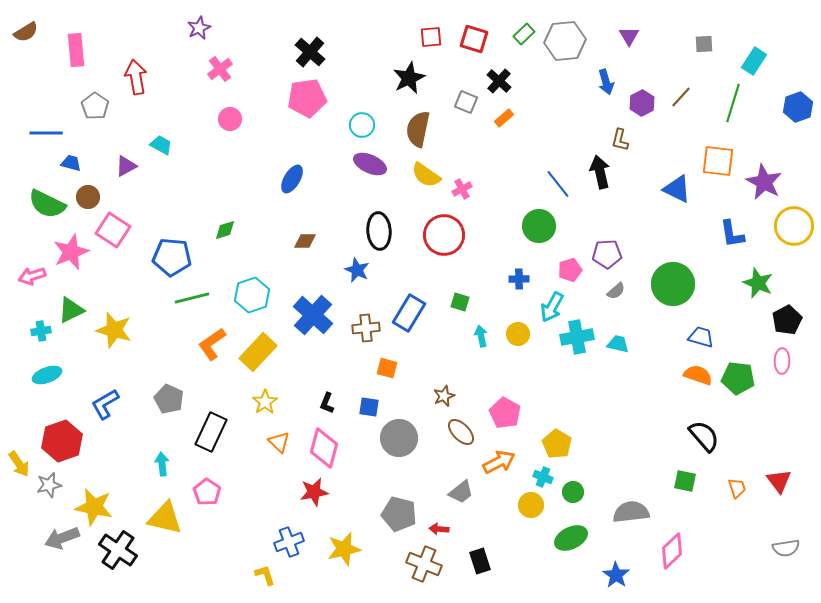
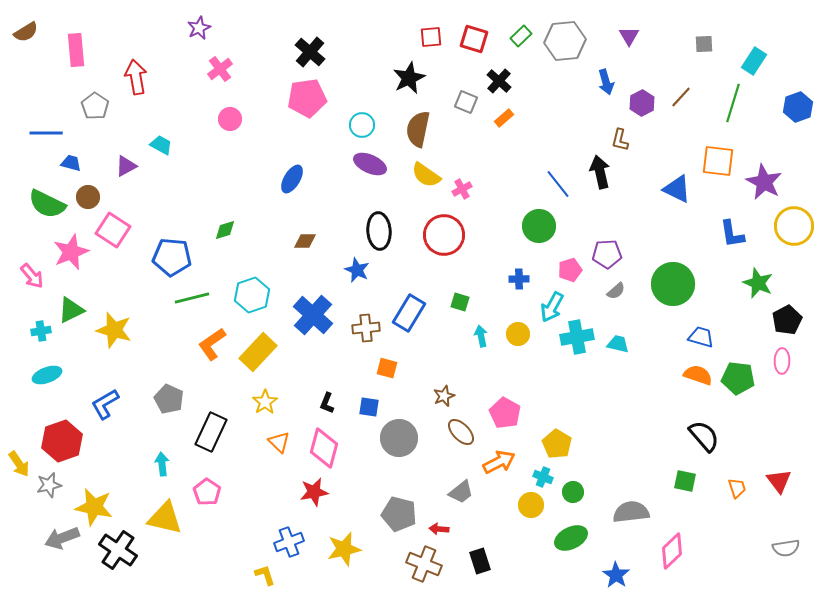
green rectangle at (524, 34): moved 3 px left, 2 px down
pink arrow at (32, 276): rotated 112 degrees counterclockwise
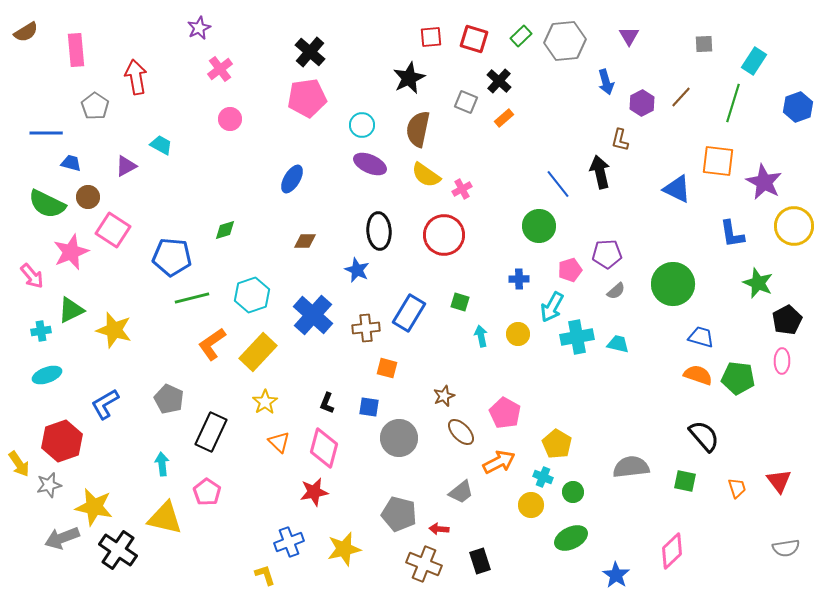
gray semicircle at (631, 512): moved 45 px up
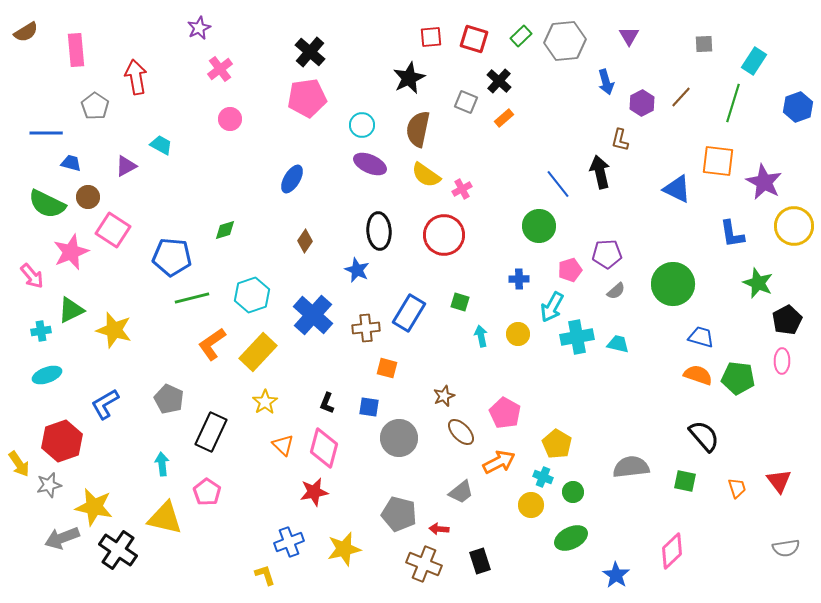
brown diamond at (305, 241): rotated 55 degrees counterclockwise
orange triangle at (279, 442): moved 4 px right, 3 px down
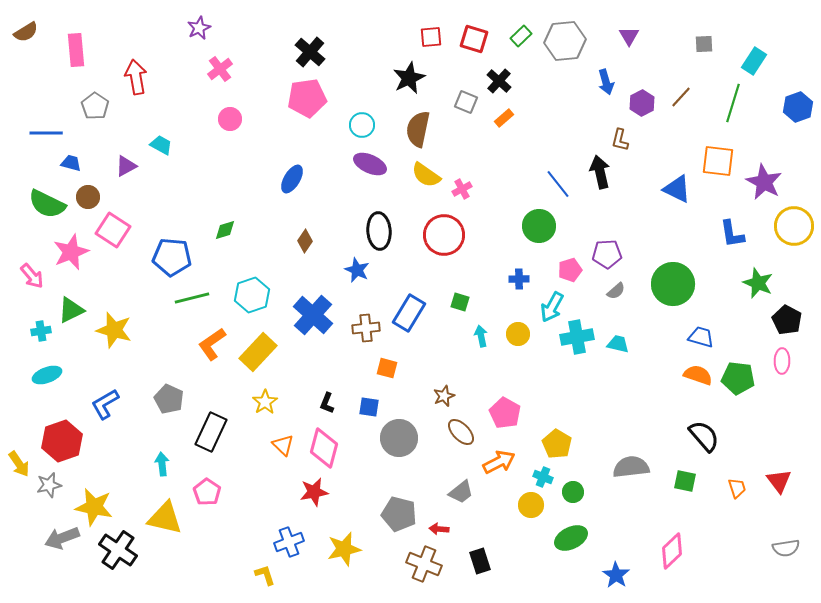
black pentagon at (787, 320): rotated 16 degrees counterclockwise
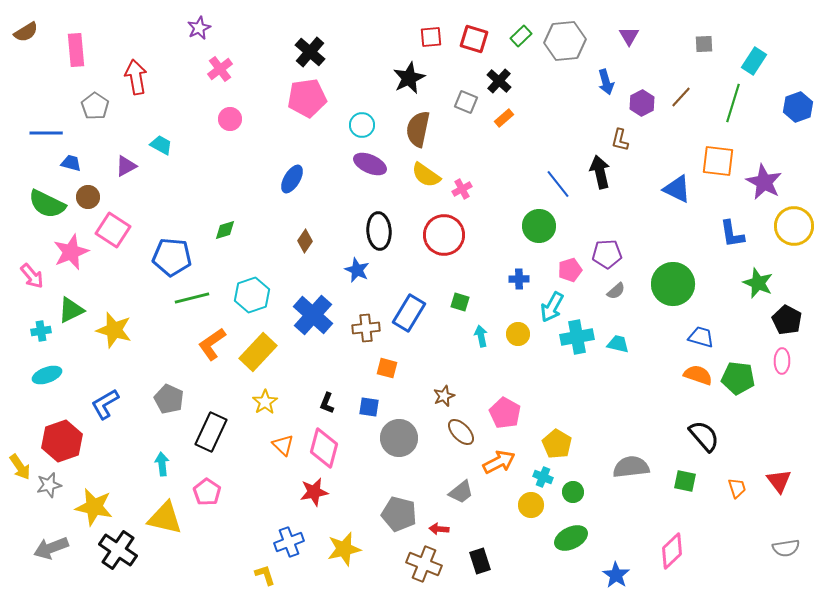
yellow arrow at (19, 464): moved 1 px right, 3 px down
gray arrow at (62, 538): moved 11 px left, 10 px down
